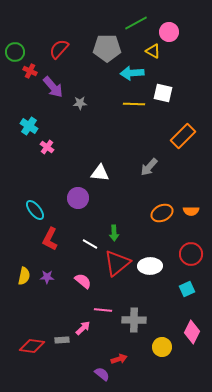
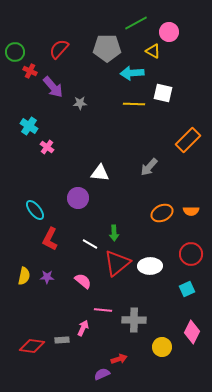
orange rectangle: moved 5 px right, 4 px down
pink arrow: rotated 21 degrees counterclockwise
purple semicircle: rotated 63 degrees counterclockwise
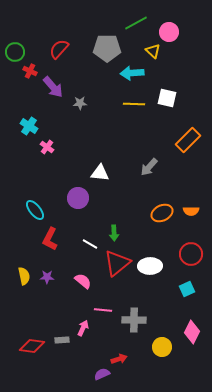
yellow triangle: rotated 14 degrees clockwise
white square: moved 4 px right, 5 px down
yellow semicircle: rotated 24 degrees counterclockwise
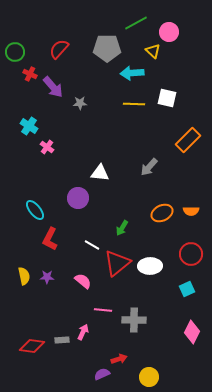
red cross: moved 3 px down
green arrow: moved 8 px right, 5 px up; rotated 35 degrees clockwise
white line: moved 2 px right, 1 px down
pink arrow: moved 4 px down
yellow circle: moved 13 px left, 30 px down
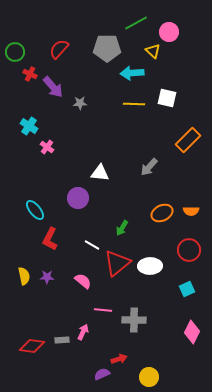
red circle: moved 2 px left, 4 px up
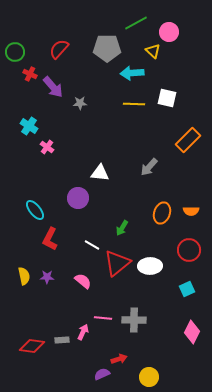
orange ellipse: rotated 45 degrees counterclockwise
pink line: moved 8 px down
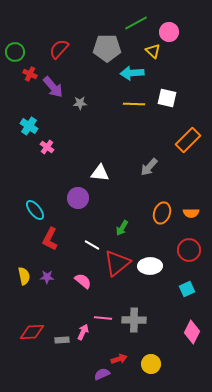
orange semicircle: moved 2 px down
red diamond: moved 14 px up; rotated 10 degrees counterclockwise
yellow circle: moved 2 px right, 13 px up
